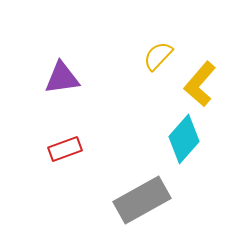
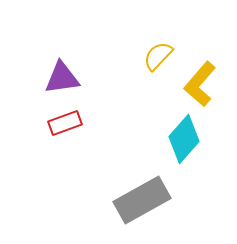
red rectangle: moved 26 px up
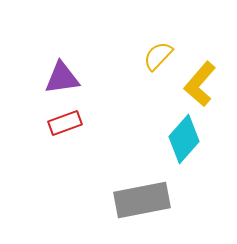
gray rectangle: rotated 18 degrees clockwise
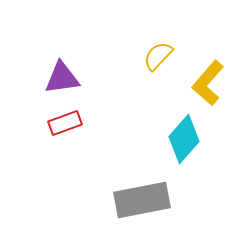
yellow L-shape: moved 8 px right, 1 px up
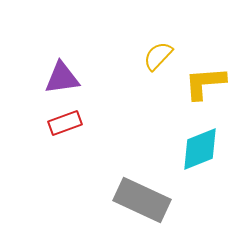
yellow L-shape: moved 3 px left; rotated 45 degrees clockwise
cyan diamond: moved 16 px right, 10 px down; rotated 27 degrees clockwise
gray rectangle: rotated 36 degrees clockwise
